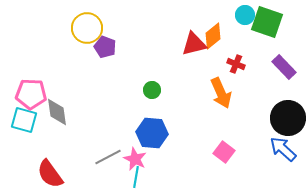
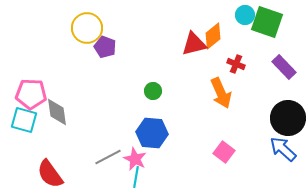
green circle: moved 1 px right, 1 px down
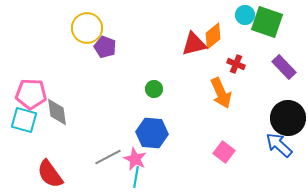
green circle: moved 1 px right, 2 px up
blue arrow: moved 4 px left, 4 px up
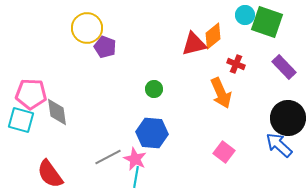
cyan square: moved 3 px left
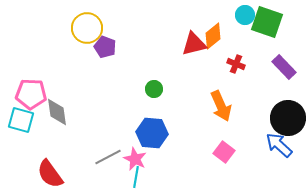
orange arrow: moved 13 px down
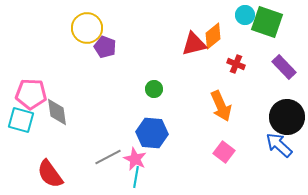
black circle: moved 1 px left, 1 px up
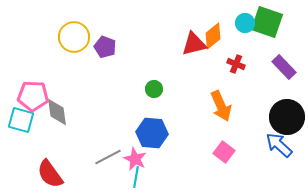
cyan circle: moved 8 px down
yellow circle: moved 13 px left, 9 px down
pink pentagon: moved 2 px right, 2 px down
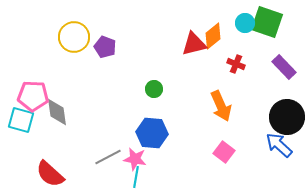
pink star: rotated 15 degrees counterclockwise
red semicircle: rotated 12 degrees counterclockwise
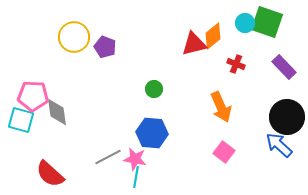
orange arrow: moved 1 px down
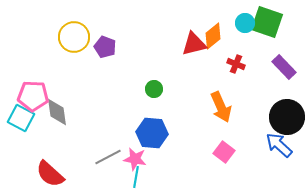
cyan square: moved 2 px up; rotated 12 degrees clockwise
